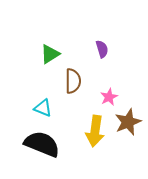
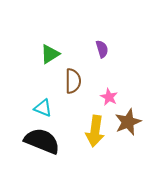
pink star: rotated 18 degrees counterclockwise
black semicircle: moved 3 px up
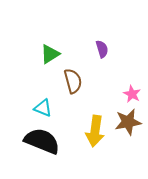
brown semicircle: rotated 15 degrees counterclockwise
pink star: moved 23 px right, 3 px up
brown star: rotated 12 degrees clockwise
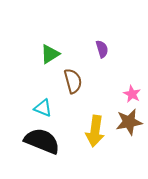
brown star: moved 1 px right
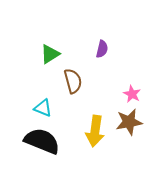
purple semicircle: rotated 30 degrees clockwise
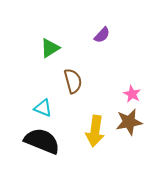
purple semicircle: moved 14 px up; rotated 30 degrees clockwise
green triangle: moved 6 px up
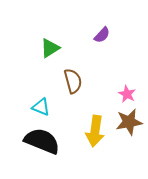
pink star: moved 5 px left
cyan triangle: moved 2 px left, 1 px up
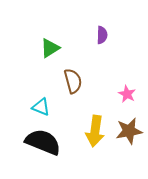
purple semicircle: rotated 42 degrees counterclockwise
brown star: moved 9 px down
black semicircle: moved 1 px right, 1 px down
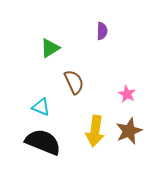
purple semicircle: moved 4 px up
brown semicircle: moved 1 px right, 1 px down; rotated 10 degrees counterclockwise
brown star: rotated 12 degrees counterclockwise
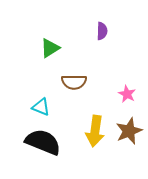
brown semicircle: rotated 115 degrees clockwise
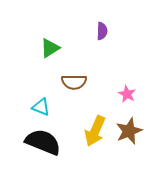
yellow arrow: rotated 16 degrees clockwise
